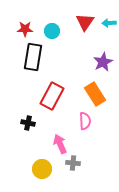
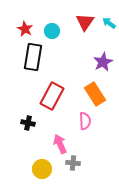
cyan arrow: rotated 40 degrees clockwise
red star: rotated 28 degrees clockwise
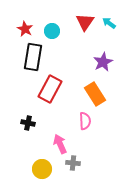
red rectangle: moved 2 px left, 7 px up
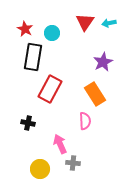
cyan arrow: rotated 48 degrees counterclockwise
cyan circle: moved 2 px down
yellow circle: moved 2 px left
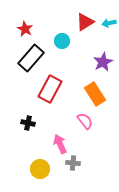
red triangle: rotated 24 degrees clockwise
cyan circle: moved 10 px right, 8 px down
black rectangle: moved 2 px left, 1 px down; rotated 32 degrees clockwise
pink semicircle: rotated 36 degrees counterclockwise
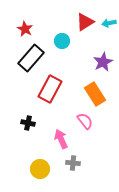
pink arrow: moved 1 px right, 5 px up
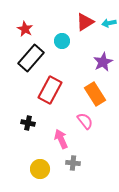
red rectangle: moved 1 px down
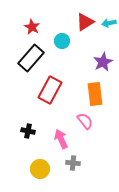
red star: moved 7 px right, 2 px up
orange rectangle: rotated 25 degrees clockwise
black cross: moved 8 px down
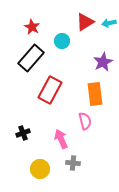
pink semicircle: rotated 24 degrees clockwise
black cross: moved 5 px left, 2 px down; rotated 32 degrees counterclockwise
